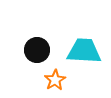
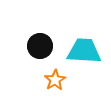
black circle: moved 3 px right, 4 px up
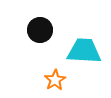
black circle: moved 16 px up
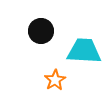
black circle: moved 1 px right, 1 px down
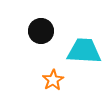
orange star: moved 2 px left
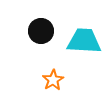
cyan trapezoid: moved 10 px up
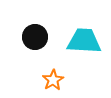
black circle: moved 6 px left, 6 px down
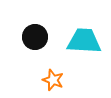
orange star: rotated 20 degrees counterclockwise
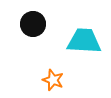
black circle: moved 2 px left, 13 px up
